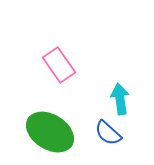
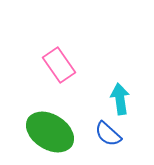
blue semicircle: moved 1 px down
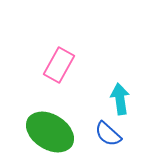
pink rectangle: rotated 64 degrees clockwise
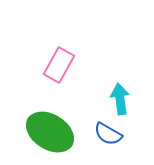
blue semicircle: rotated 12 degrees counterclockwise
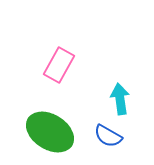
blue semicircle: moved 2 px down
